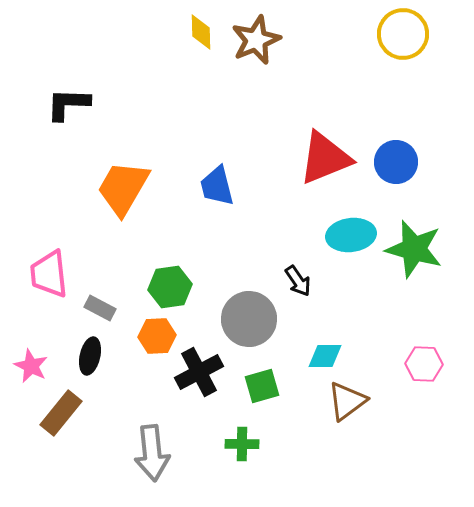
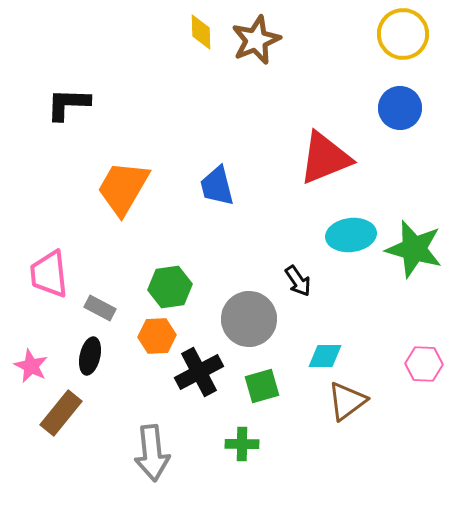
blue circle: moved 4 px right, 54 px up
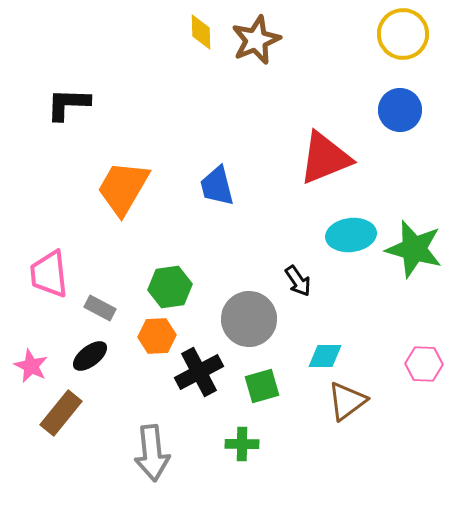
blue circle: moved 2 px down
black ellipse: rotated 39 degrees clockwise
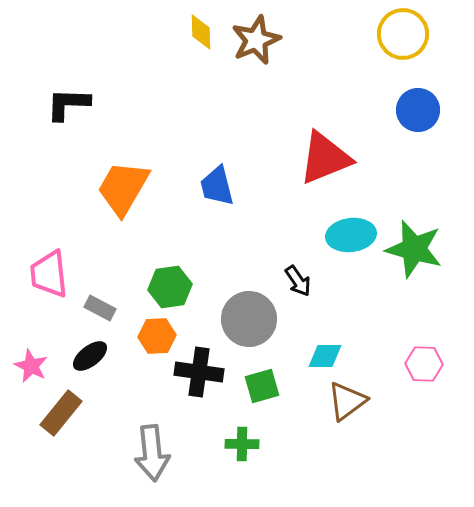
blue circle: moved 18 px right
black cross: rotated 36 degrees clockwise
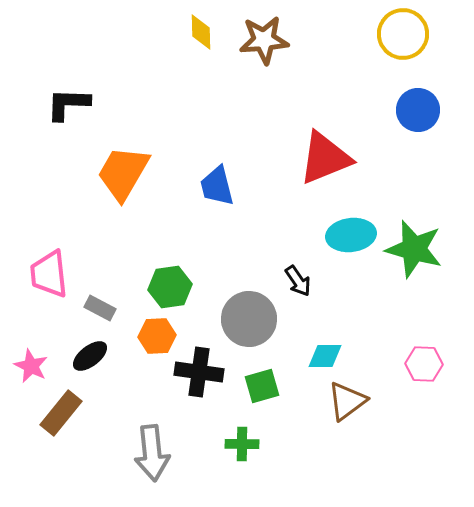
brown star: moved 8 px right; rotated 18 degrees clockwise
orange trapezoid: moved 15 px up
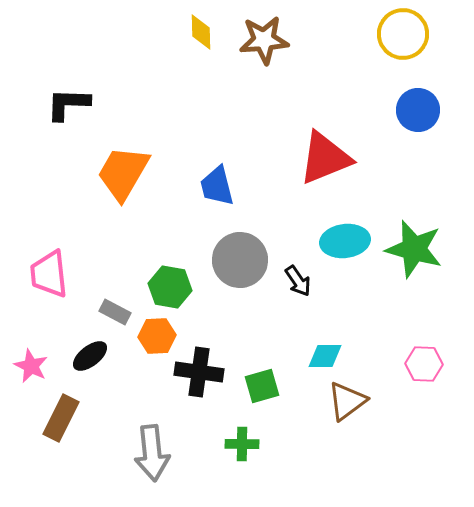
cyan ellipse: moved 6 px left, 6 px down
green hexagon: rotated 18 degrees clockwise
gray rectangle: moved 15 px right, 4 px down
gray circle: moved 9 px left, 59 px up
brown rectangle: moved 5 px down; rotated 12 degrees counterclockwise
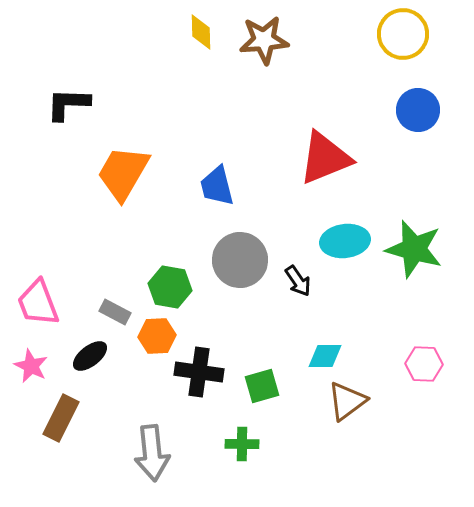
pink trapezoid: moved 11 px left, 29 px down; rotated 15 degrees counterclockwise
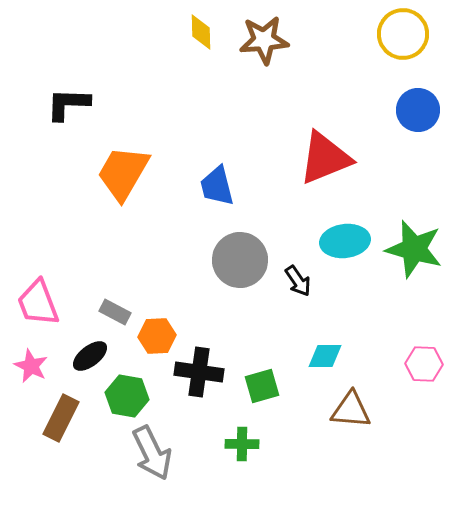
green hexagon: moved 43 px left, 109 px down
brown triangle: moved 4 px right, 9 px down; rotated 42 degrees clockwise
gray arrow: rotated 20 degrees counterclockwise
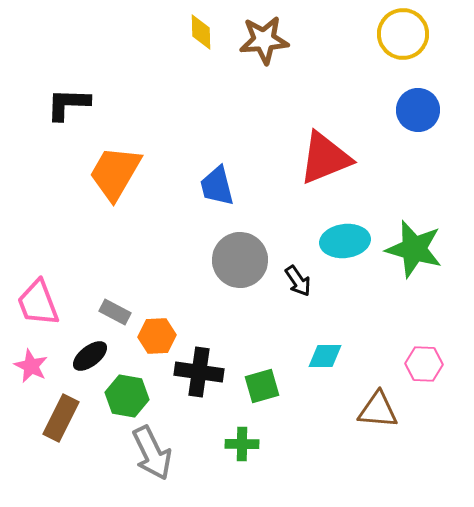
orange trapezoid: moved 8 px left
brown triangle: moved 27 px right
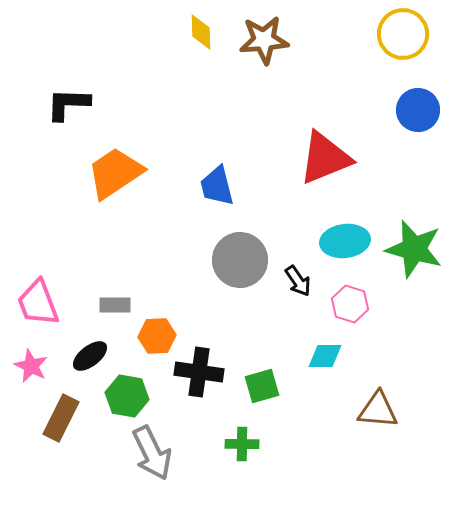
orange trapezoid: rotated 26 degrees clockwise
gray rectangle: moved 7 px up; rotated 28 degrees counterclockwise
pink hexagon: moved 74 px left, 60 px up; rotated 15 degrees clockwise
